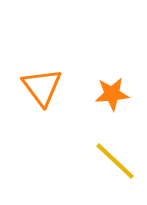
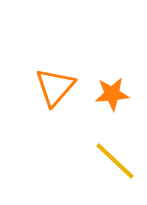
orange triangle: moved 13 px right; rotated 18 degrees clockwise
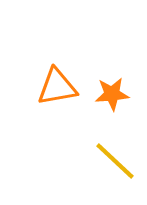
orange triangle: moved 2 px right; rotated 39 degrees clockwise
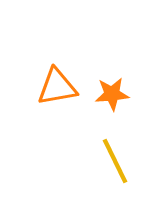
yellow line: rotated 21 degrees clockwise
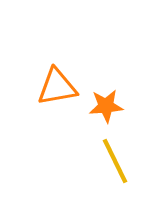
orange star: moved 6 px left, 12 px down
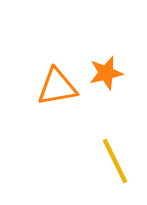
orange star: moved 33 px up; rotated 8 degrees counterclockwise
